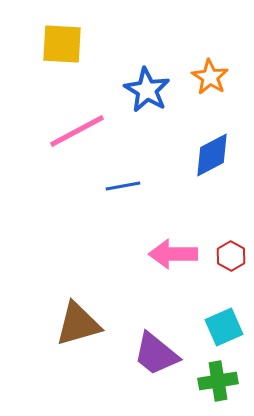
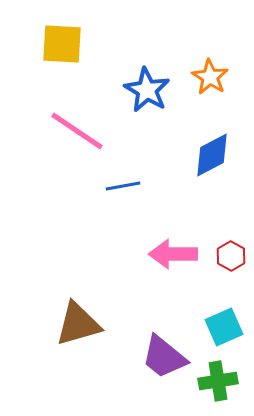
pink line: rotated 62 degrees clockwise
purple trapezoid: moved 8 px right, 3 px down
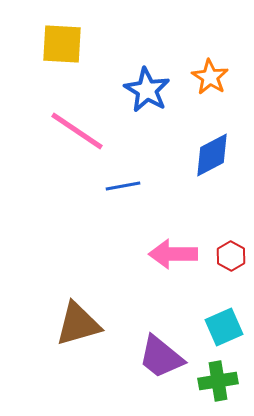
purple trapezoid: moved 3 px left
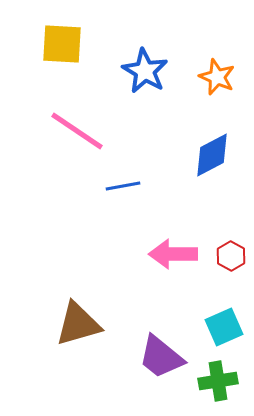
orange star: moved 7 px right; rotated 9 degrees counterclockwise
blue star: moved 2 px left, 19 px up
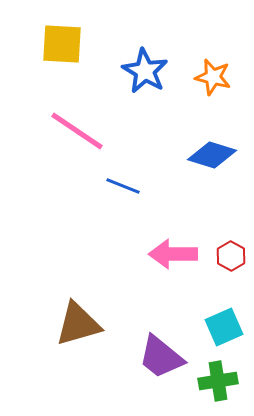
orange star: moved 4 px left; rotated 9 degrees counterclockwise
blue diamond: rotated 45 degrees clockwise
blue line: rotated 32 degrees clockwise
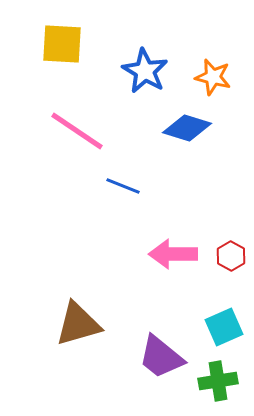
blue diamond: moved 25 px left, 27 px up
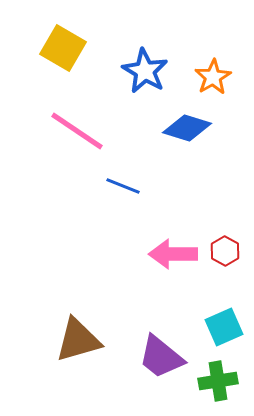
yellow square: moved 1 px right, 4 px down; rotated 27 degrees clockwise
orange star: rotated 27 degrees clockwise
red hexagon: moved 6 px left, 5 px up
brown triangle: moved 16 px down
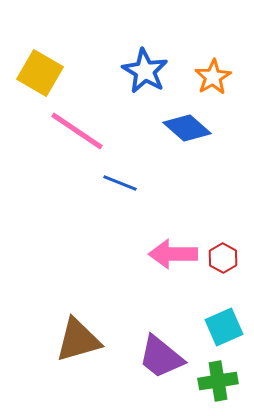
yellow square: moved 23 px left, 25 px down
blue diamond: rotated 24 degrees clockwise
blue line: moved 3 px left, 3 px up
red hexagon: moved 2 px left, 7 px down
